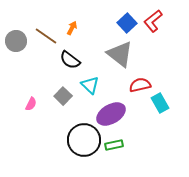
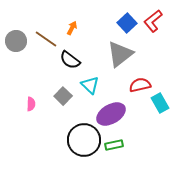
brown line: moved 3 px down
gray triangle: rotated 44 degrees clockwise
pink semicircle: rotated 24 degrees counterclockwise
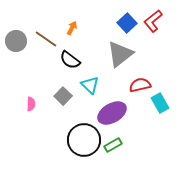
purple ellipse: moved 1 px right, 1 px up
green rectangle: moved 1 px left; rotated 18 degrees counterclockwise
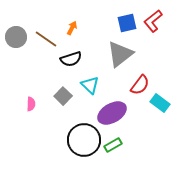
blue square: rotated 30 degrees clockwise
gray circle: moved 4 px up
black semicircle: moved 1 px right, 1 px up; rotated 55 degrees counterclockwise
red semicircle: rotated 140 degrees clockwise
cyan rectangle: rotated 24 degrees counterclockwise
